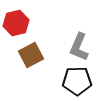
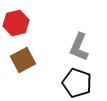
brown square: moved 8 px left, 5 px down
black pentagon: moved 2 px down; rotated 20 degrees clockwise
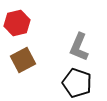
red hexagon: moved 1 px right
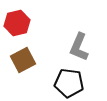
black pentagon: moved 8 px left; rotated 12 degrees counterclockwise
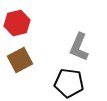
brown square: moved 3 px left
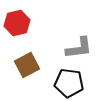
gray L-shape: moved 1 px down; rotated 120 degrees counterclockwise
brown square: moved 7 px right, 5 px down
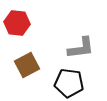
red hexagon: rotated 20 degrees clockwise
gray L-shape: moved 2 px right
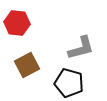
gray L-shape: rotated 8 degrees counterclockwise
black pentagon: rotated 8 degrees clockwise
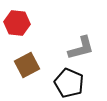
black pentagon: rotated 8 degrees clockwise
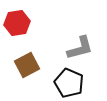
red hexagon: rotated 15 degrees counterclockwise
gray L-shape: moved 1 px left
